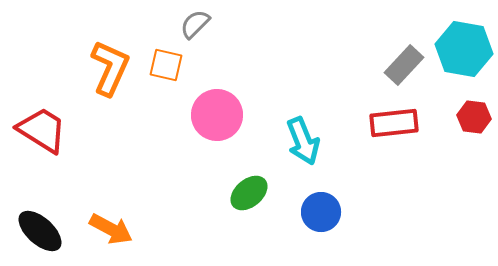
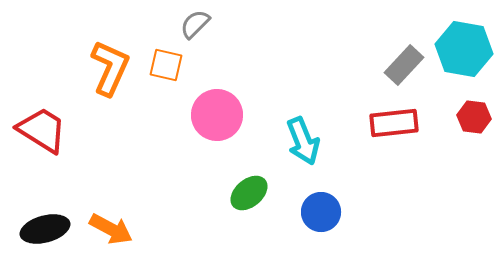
black ellipse: moved 5 px right, 2 px up; rotated 57 degrees counterclockwise
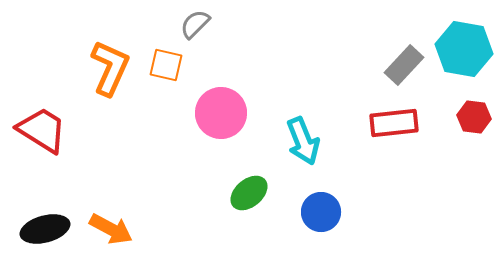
pink circle: moved 4 px right, 2 px up
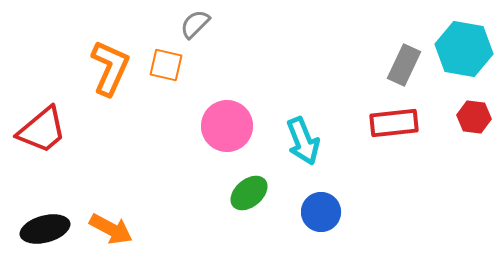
gray rectangle: rotated 18 degrees counterclockwise
pink circle: moved 6 px right, 13 px down
red trapezoid: rotated 108 degrees clockwise
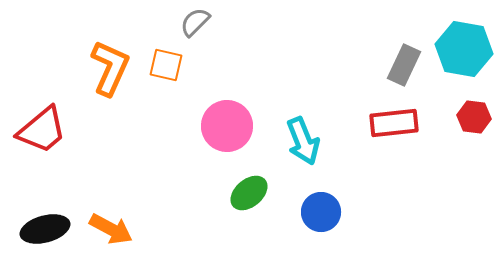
gray semicircle: moved 2 px up
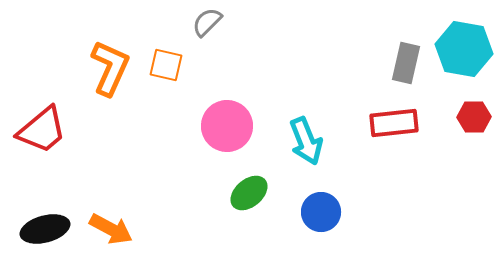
gray semicircle: moved 12 px right
gray rectangle: moved 2 px right, 2 px up; rotated 12 degrees counterclockwise
red hexagon: rotated 8 degrees counterclockwise
cyan arrow: moved 3 px right
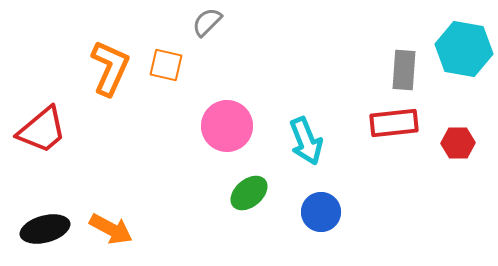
gray rectangle: moved 2 px left, 7 px down; rotated 9 degrees counterclockwise
red hexagon: moved 16 px left, 26 px down
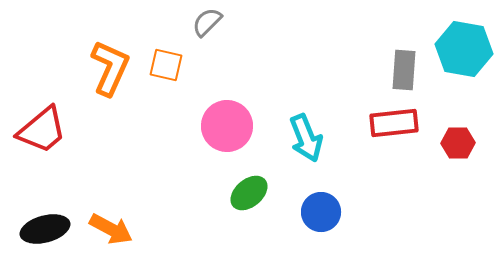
cyan arrow: moved 3 px up
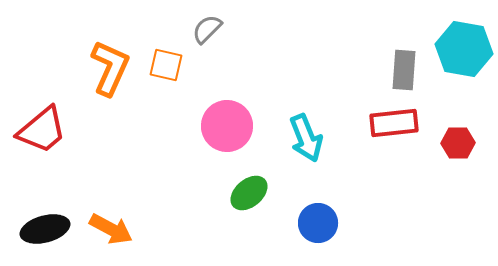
gray semicircle: moved 7 px down
blue circle: moved 3 px left, 11 px down
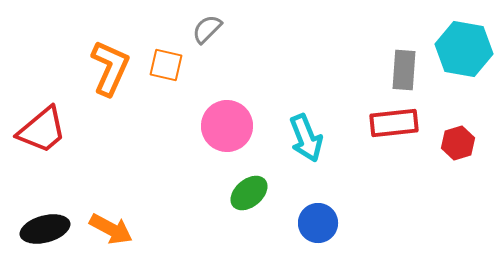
red hexagon: rotated 16 degrees counterclockwise
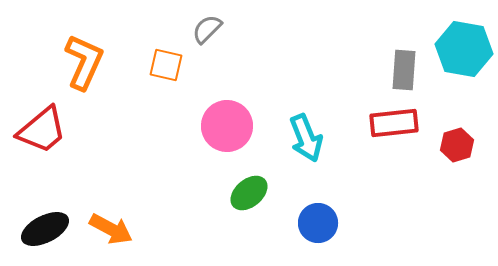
orange L-shape: moved 26 px left, 6 px up
red hexagon: moved 1 px left, 2 px down
black ellipse: rotated 12 degrees counterclockwise
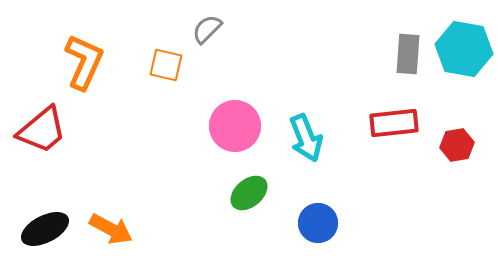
gray rectangle: moved 4 px right, 16 px up
pink circle: moved 8 px right
red hexagon: rotated 8 degrees clockwise
